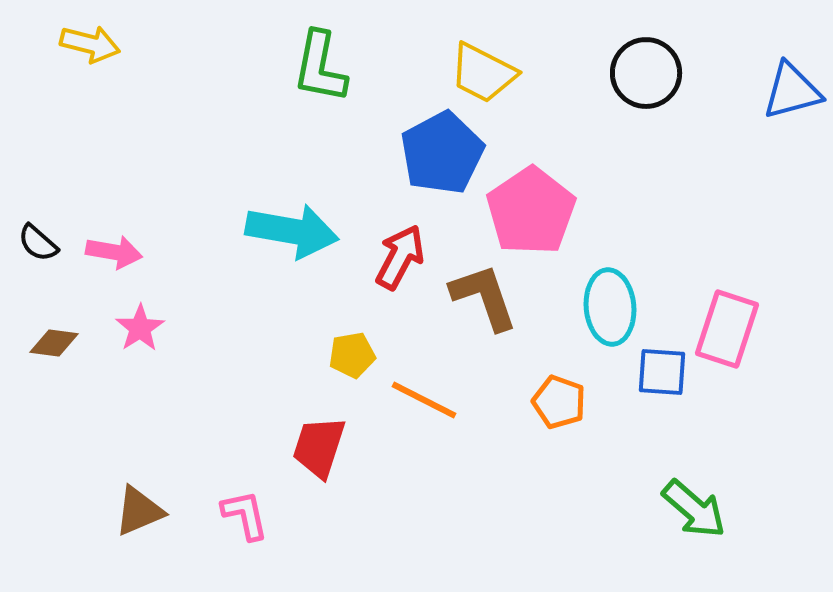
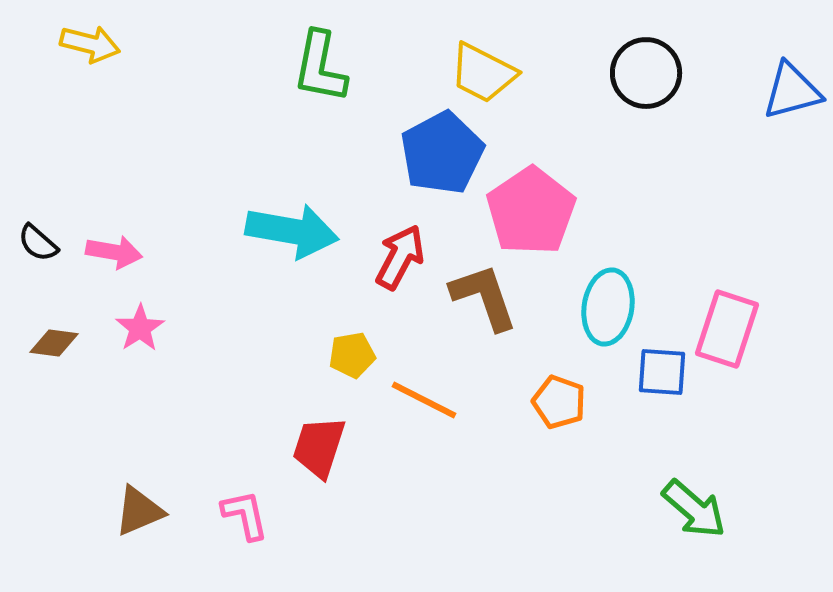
cyan ellipse: moved 2 px left; rotated 14 degrees clockwise
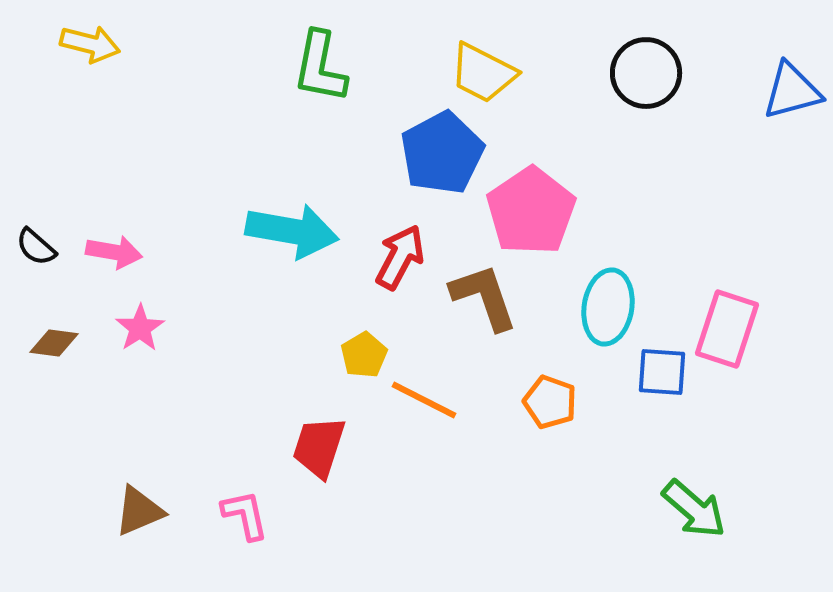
black semicircle: moved 2 px left, 4 px down
yellow pentagon: moved 12 px right; rotated 21 degrees counterclockwise
orange pentagon: moved 9 px left
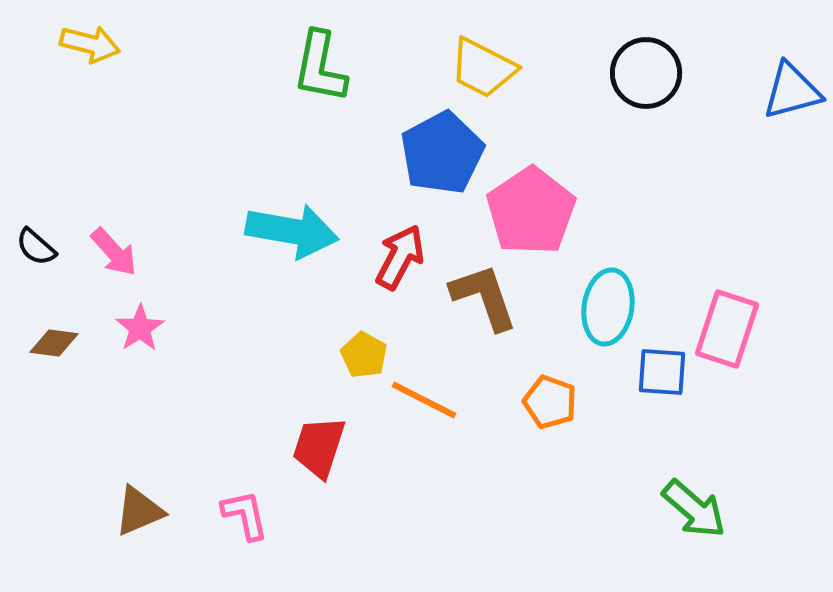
yellow trapezoid: moved 5 px up
pink arrow: rotated 38 degrees clockwise
yellow pentagon: rotated 12 degrees counterclockwise
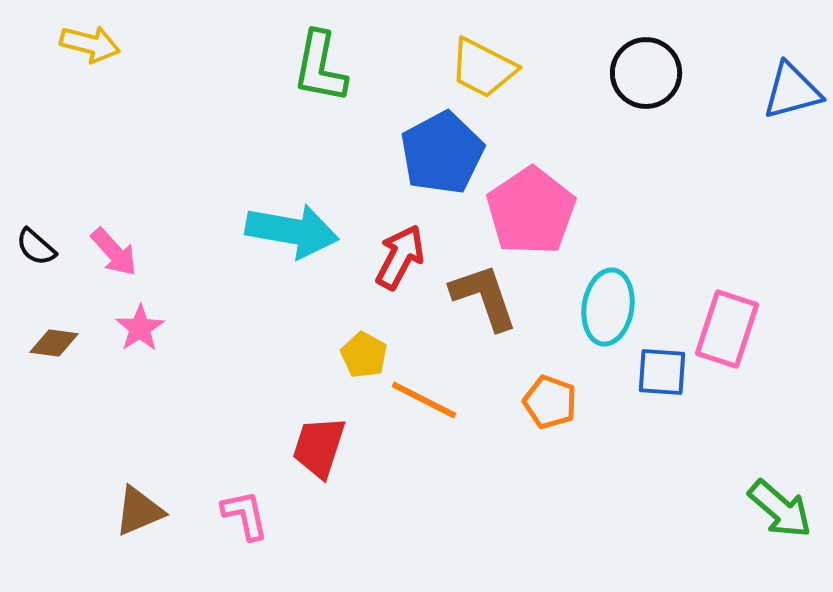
green arrow: moved 86 px right
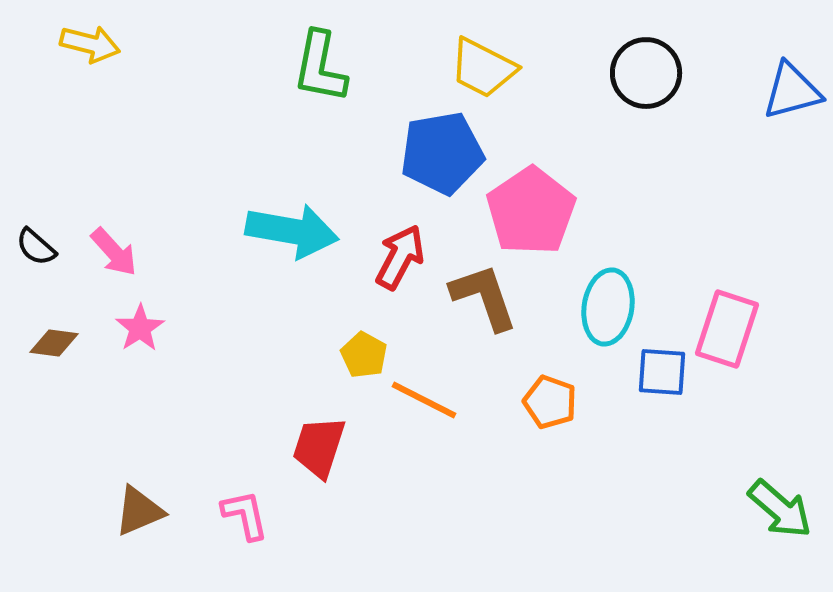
blue pentagon: rotated 18 degrees clockwise
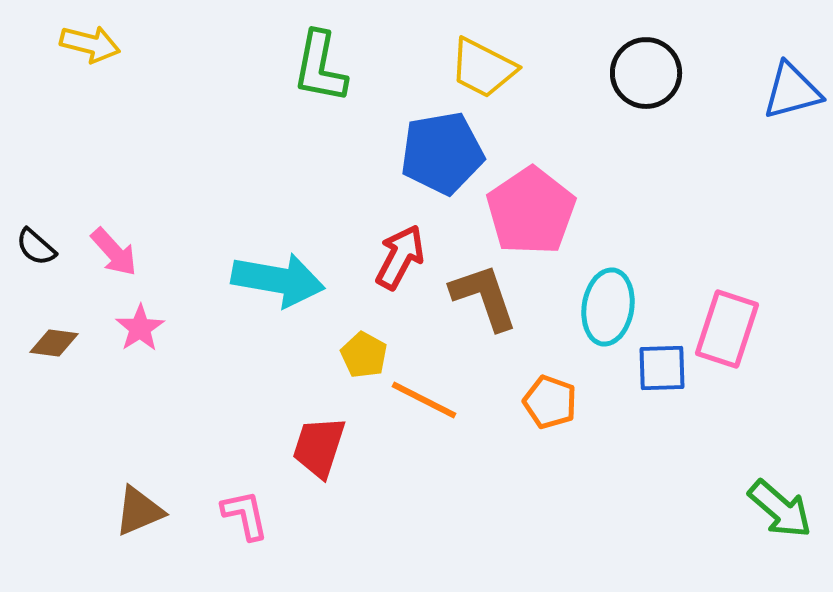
cyan arrow: moved 14 px left, 49 px down
blue square: moved 4 px up; rotated 6 degrees counterclockwise
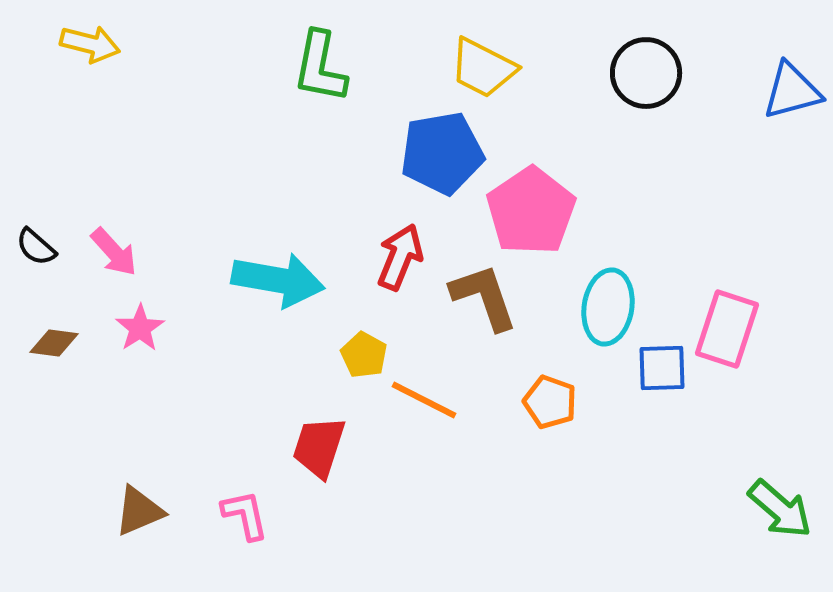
red arrow: rotated 6 degrees counterclockwise
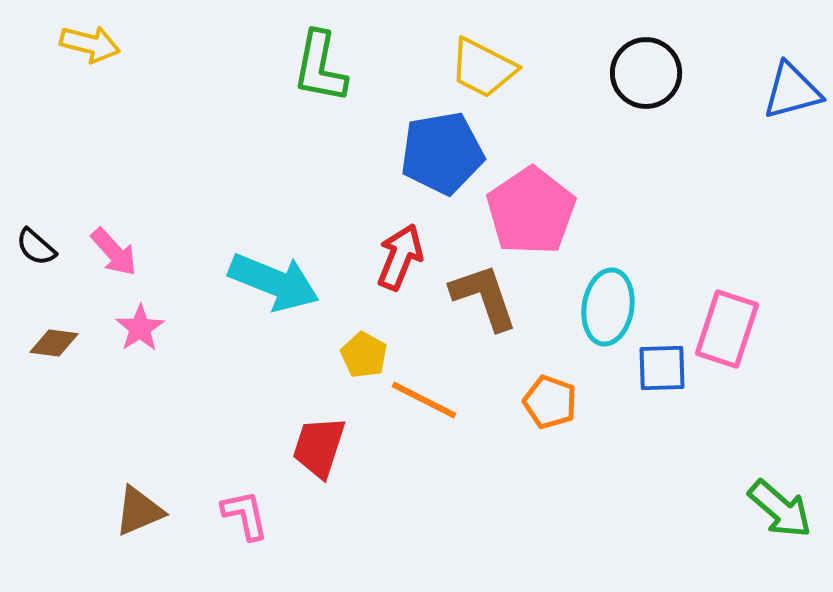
cyan arrow: moved 4 px left, 2 px down; rotated 12 degrees clockwise
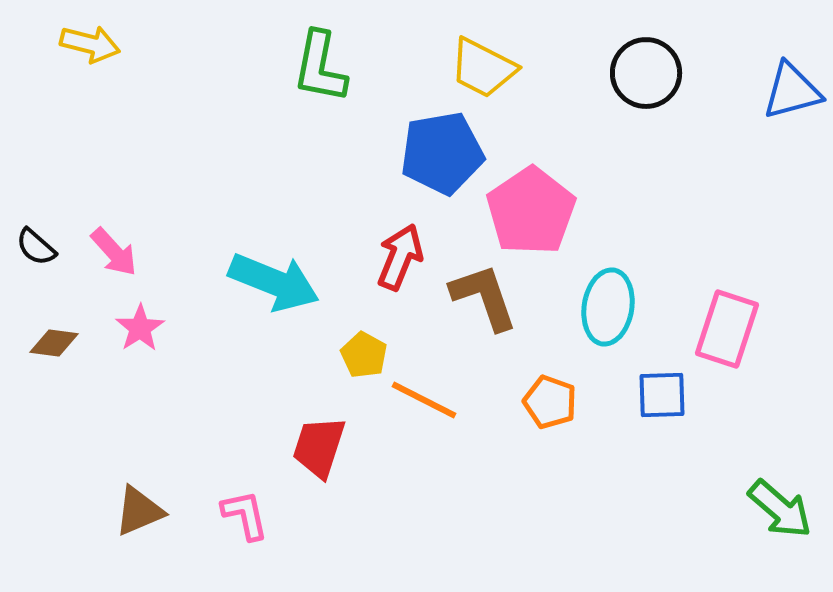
blue square: moved 27 px down
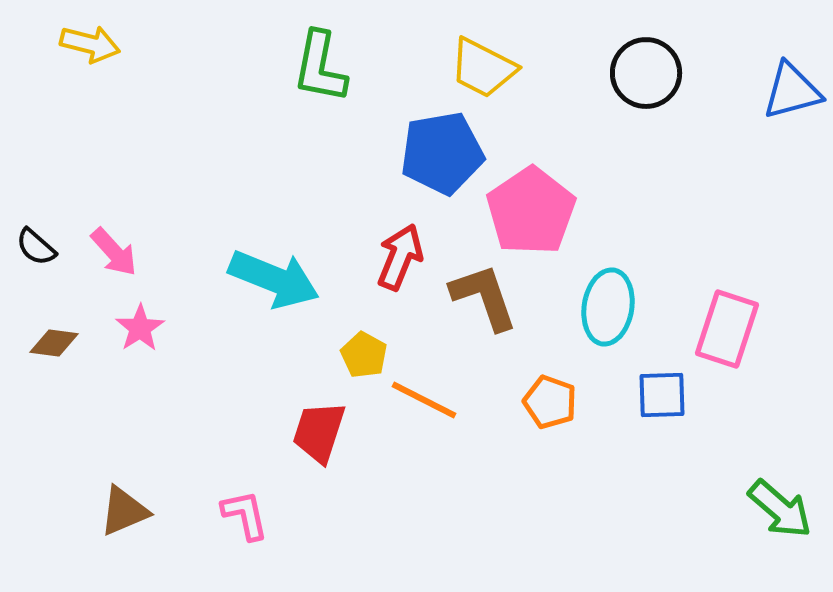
cyan arrow: moved 3 px up
red trapezoid: moved 15 px up
brown triangle: moved 15 px left
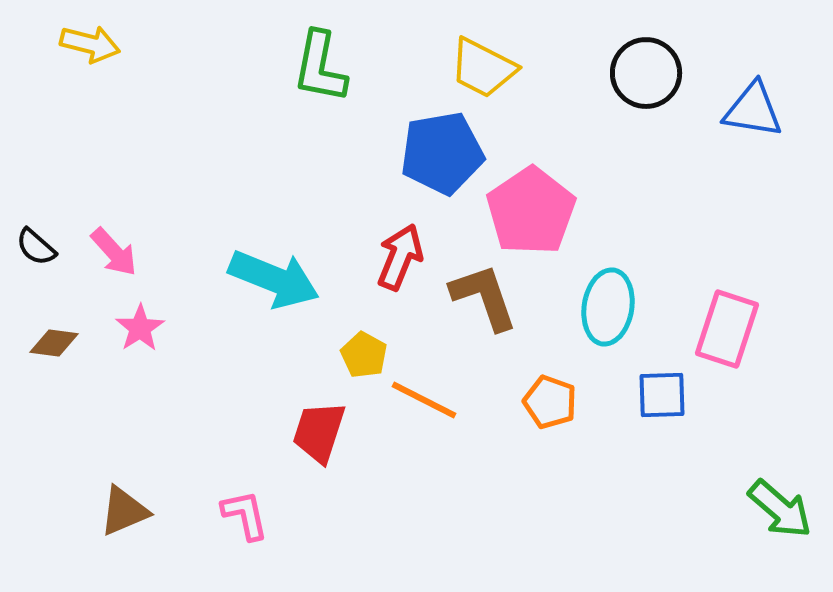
blue triangle: moved 39 px left, 19 px down; rotated 24 degrees clockwise
